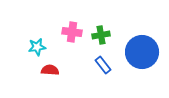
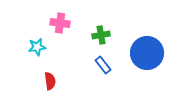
pink cross: moved 12 px left, 9 px up
blue circle: moved 5 px right, 1 px down
red semicircle: moved 11 px down; rotated 78 degrees clockwise
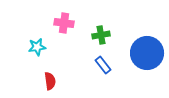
pink cross: moved 4 px right
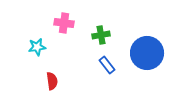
blue rectangle: moved 4 px right
red semicircle: moved 2 px right
